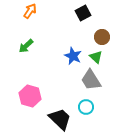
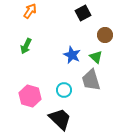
brown circle: moved 3 px right, 2 px up
green arrow: rotated 21 degrees counterclockwise
blue star: moved 1 px left, 1 px up
gray trapezoid: rotated 15 degrees clockwise
cyan circle: moved 22 px left, 17 px up
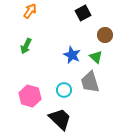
gray trapezoid: moved 1 px left, 2 px down
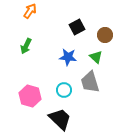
black square: moved 6 px left, 14 px down
blue star: moved 4 px left, 2 px down; rotated 18 degrees counterclockwise
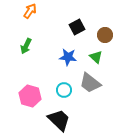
gray trapezoid: moved 1 px down; rotated 35 degrees counterclockwise
black trapezoid: moved 1 px left, 1 px down
